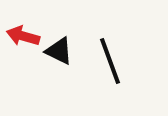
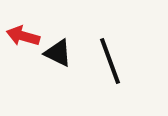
black triangle: moved 1 px left, 2 px down
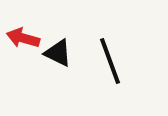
red arrow: moved 2 px down
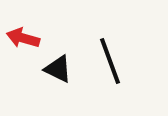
black triangle: moved 16 px down
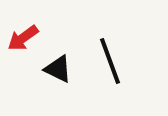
red arrow: rotated 52 degrees counterclockwise
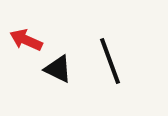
red arrow: moved 3 px right, 2 px down; rotated 60 degrees clockwise
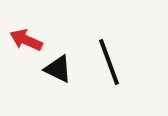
black line: moved 1 px left, 1 px down
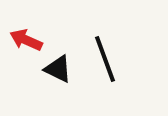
black line: moved 4 px left, 3 px up
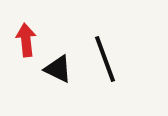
red arrow: rotated 60 degrees clockwise
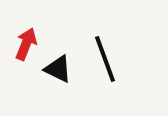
red arrow: moved 4 px down; rotated 28 degrees clockwise
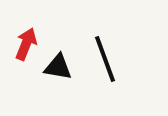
black triangle: moved 2 px up; rotated 16 degrees counterclockwise
